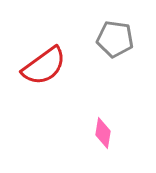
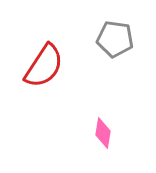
red semicircle: rotated 21 degrees counterclockwise
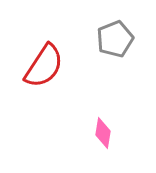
gray pentagon: rotated 30 degrees counterclockwise
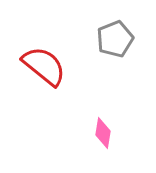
red semicircle: rotated 84 degrees counterclockwise
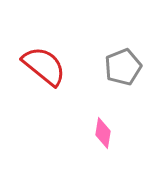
gray pentagon: moved 8 px right, 28 px down
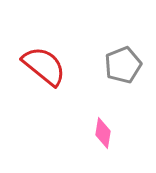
gray pentagon: moved 2 px up
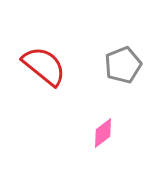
pink diamond: rotated 44 degrees clockwise
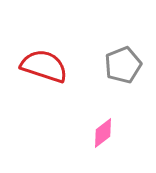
red semicircle: rotated 21 degrees counterclockwise
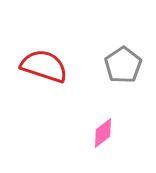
gray pentagon: rotated 12 degrees counterclockwise
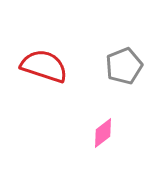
gray pentagon: moved 1 px right, 1 px down; rotated 12 degrees clockwise
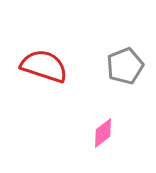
gray pentagon: moved 1 px right
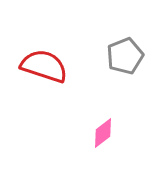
gray pentagon: moved 10 px up
